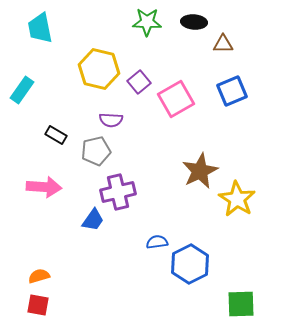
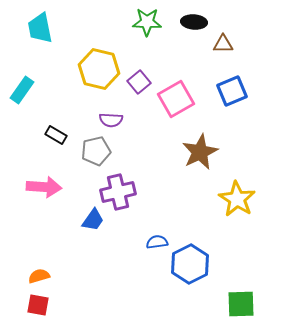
brown star: moved 19 px up
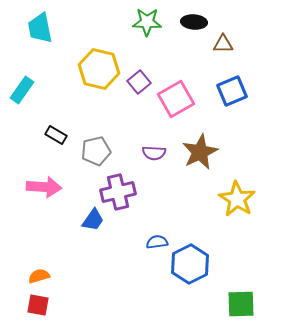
purple semicircle: moved 43 px right, 33 px down
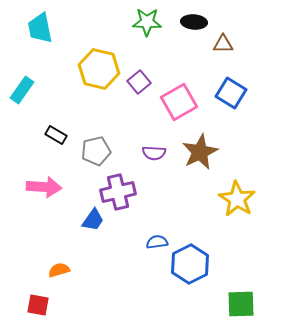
blue square: moved 1 px left, 2 px down; rotated 36 degrees counterclockwise
pink square: moved 3 px right, 3 px down
orange semicircle: moved 20 px right, 6 px up
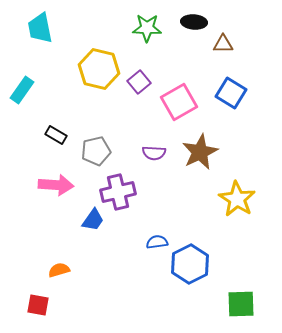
green star: moved 6 px down
pink arrow: moved 12 px right, 2 px up
